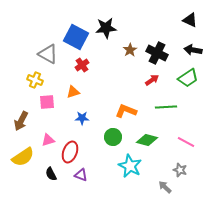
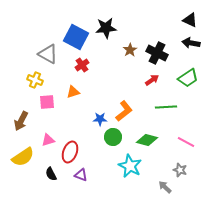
black arrow: moved 2 px left, 7 px up
orange L-shape: moved 2 px left; rotated 120 degrees clockwise
blue star: moved 18 px right, 1 px down
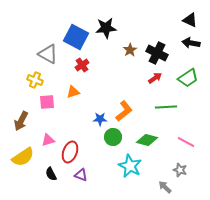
red arrow: moved 3 px right, 2 px up
